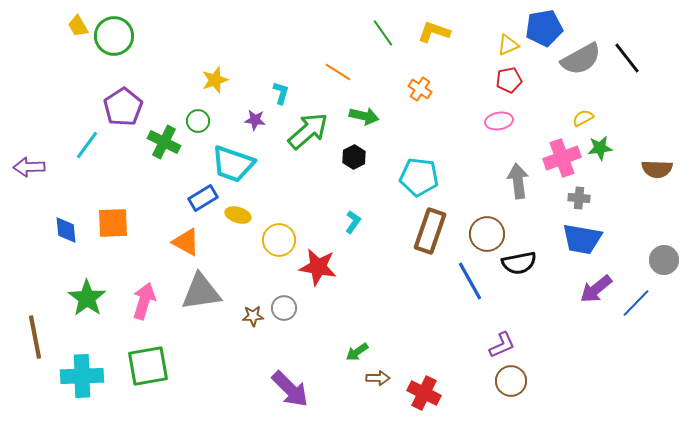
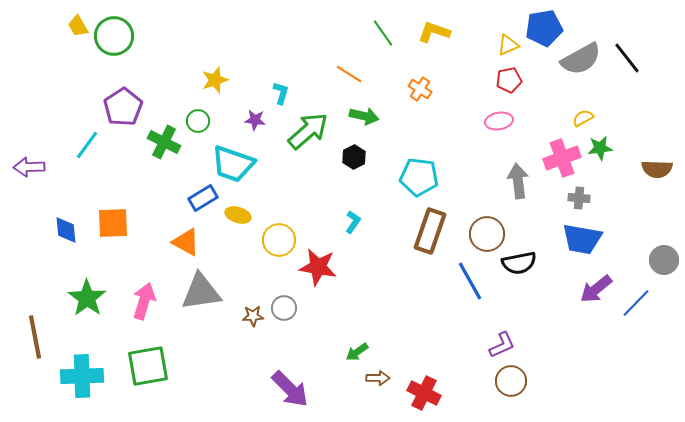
orange line at (338, 72): moved 11 px right, 2 px down
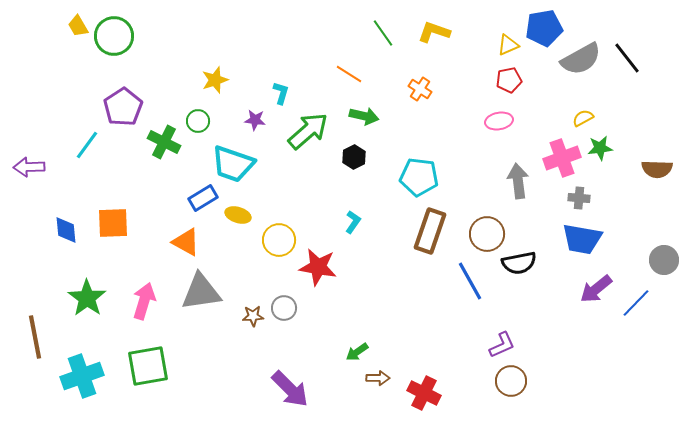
cyan cross at (82, 376): rotated 18 degrees counterclockwise
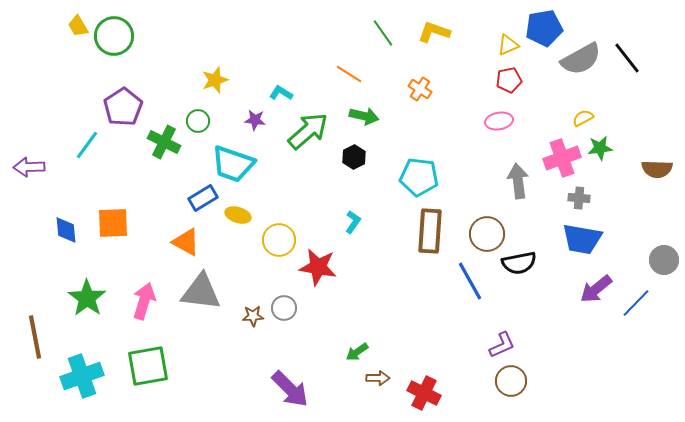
cyan L-shape at (281, 93): rotated 75 degrees counterclockwise
brown rectangle at (430, 231): rotated 15 degrees counterclockwise
gray triangle at (201, 292): rotated 15 degrees clockwise
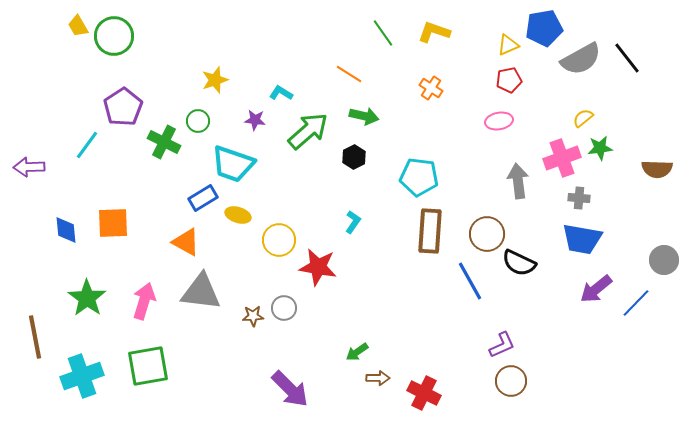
orange cross at (420, 89): moved 11 px right, 1 px up
yellow semicircle at (583, 118): rotated 10 degrees counterclockwise
black semicircle at (519, 263): rotated 36 degrees clockwise
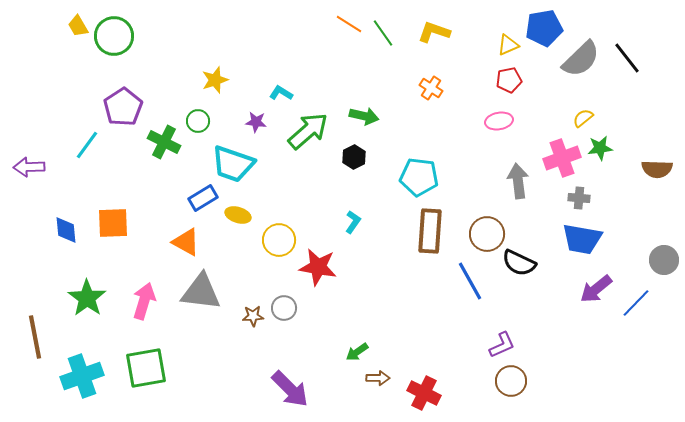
gray semicircle at (581, 59): rotated 15 degrees counterclockwise
orange line at (349, 74): moved 50 px up
purple star at (255, 120): moved 1 px right, 2 px down
green square at (148, 366): moved 2 px left, 2 px down
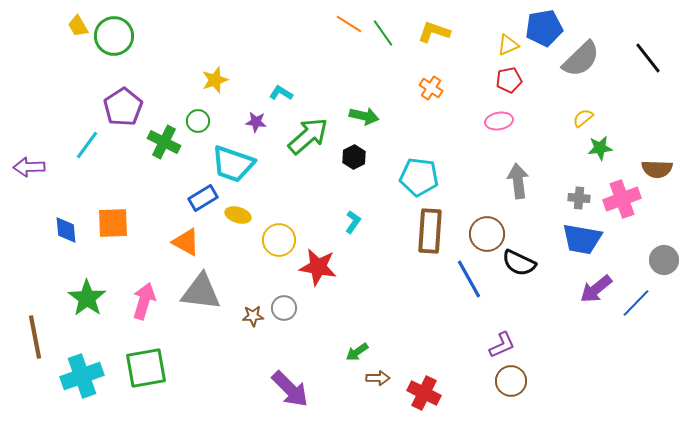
black line at (627, 58): moved 21 px right
green arrow at (308, 131): moved 5 px down
pink cross at (562, 158): moved 60 px right, 41 px down
blue line at (470, 281): moved 1 px left, 2 px up
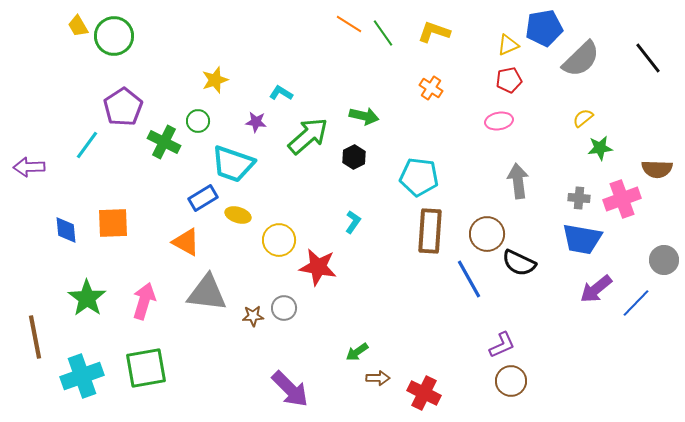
gray triangle at (201, 292): moved 6 px right, 1 px down
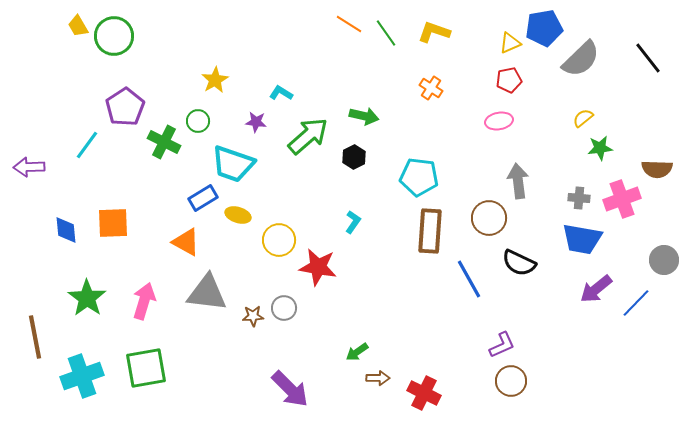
green line at (383, 33): moved 3 px right
yellow triangle at (508, 45): moved 2 px right, 2 px up
yellow star at (215, 80): rotated 12 degrees counterclockwise
purple pentagon at (123, 107): moved 2 px right
brown circle at (487, 234): moved 2 px right, 16 px up
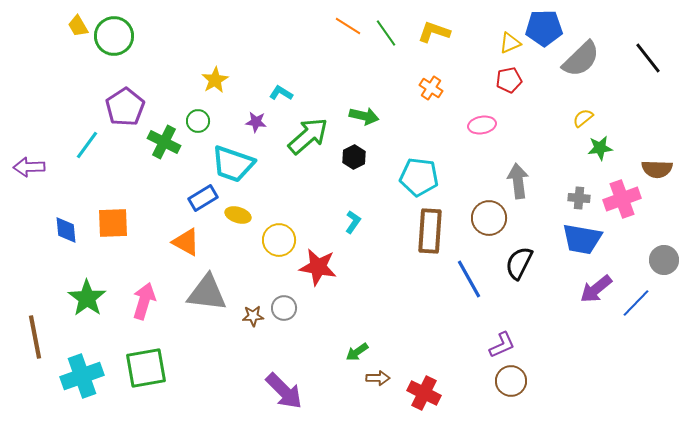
orange line at (349, 24): moved 1 px left, 2 px down
blue pentagon at (544, 28): rotated 9 degrees clockwise
pink ellipse at (499, 121): moved 17 px left, 4 px down
black semicircle at (519, 263): rotated 92 degrees clockwise
purple arrow at (290, 389): moved 6 px left, 2 px down
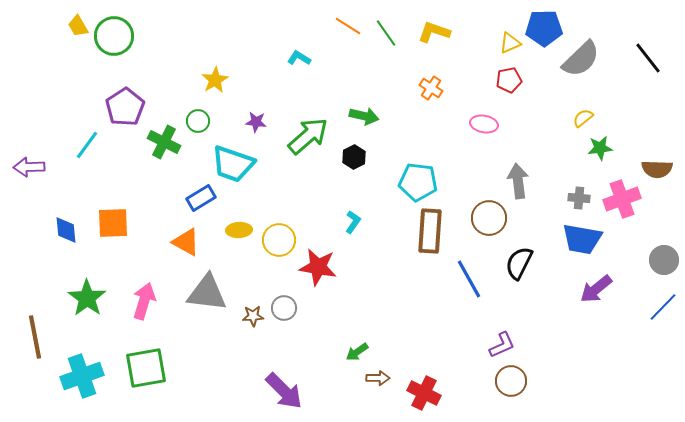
cyan L-shape at (281, 93): moved 18 px right, 35 px up
pink ellipse at (482, 125): moved 2 px right, 1 px up; rotated 20 degrees clockwise
cyan pentagon at (419, 177): moved 1 px left, 5 px down
blue rectangle at (203, 198): moved 2 px left
yellow ellipse at (238, 215): moved 1 px right, 15 px down; rotated 20 degrees counterclockwise
blue line at (636, 303): moved 27 px right, 4 px down
